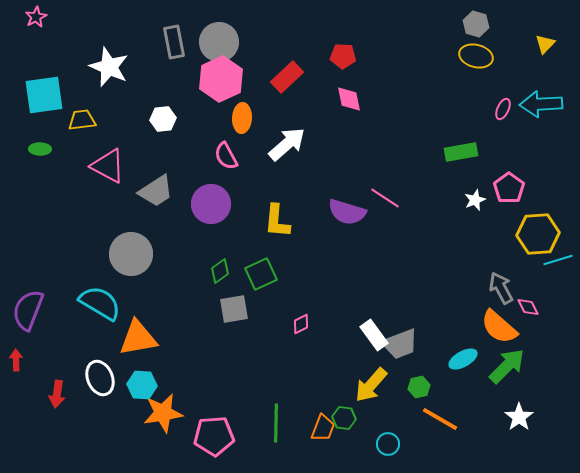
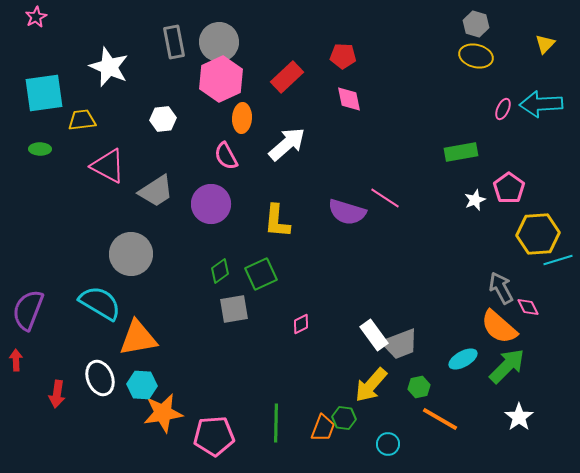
cyan square at (44, 95): moved 2 px up
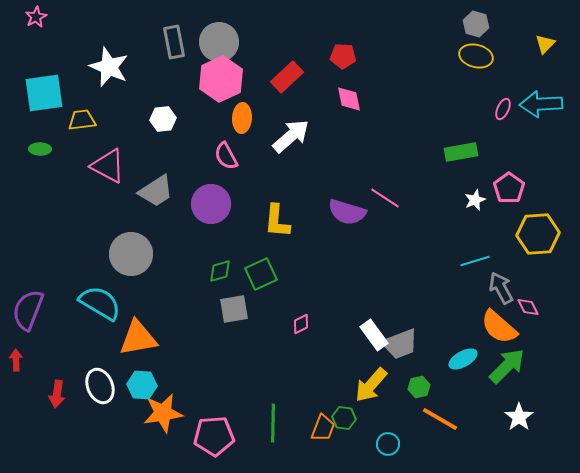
white arrow at (287, 144): moved 4 px right, 8 px up
cyan line at (558, 260): moved 83 px left, 1 px down
green diamond at (220, 271): rotated 20 degrees clockwise
white ellipse at (100, 378): moved 8 px down
green line at (276, 423): moved 3 px left
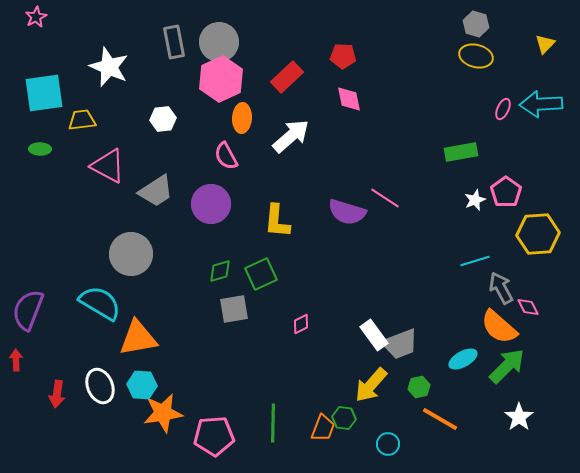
pink pentagon at (509, 188): moved 3 px left, 4 px down
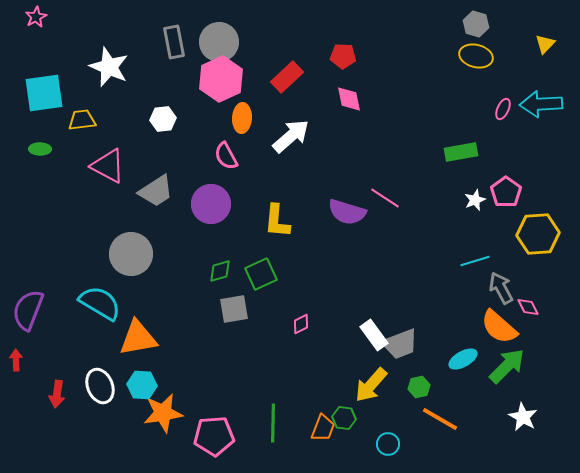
white star at (519, 417): moved 4 px right; rotated 8 degrees counterclockwise
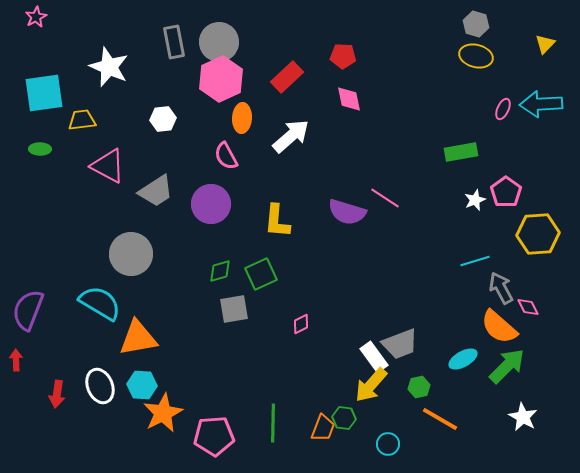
white rectangle at (374, 335): moved 22 px down
orange star at (163, 413): rotated 18 degrees counterclockwise
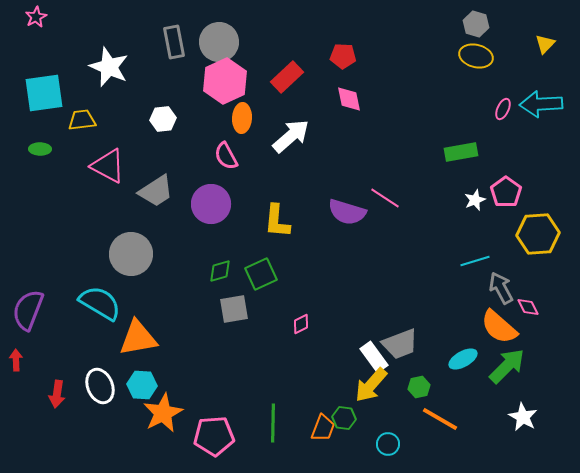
pink hexagon at (221, 79): moved 4 px right, 2 px down
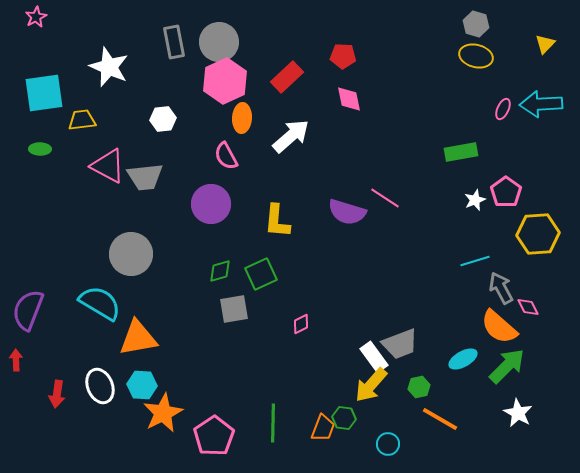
gray trapezoid at (156, 191): moved 11 px left, 14 px up; rotated 27 degrees clockwise
white star at (523, 417): moved 5 px left, 4 px up
pink pentagon at (214, 436): rotated 30 degrees counterclockwise
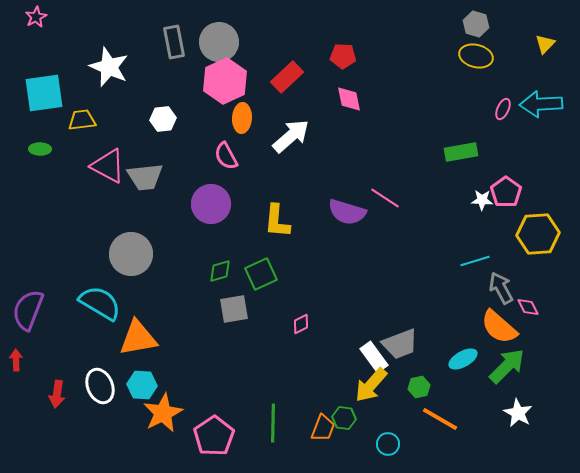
white star at (475, 200): moved 7 px right; rotated 25 degrees clockwise
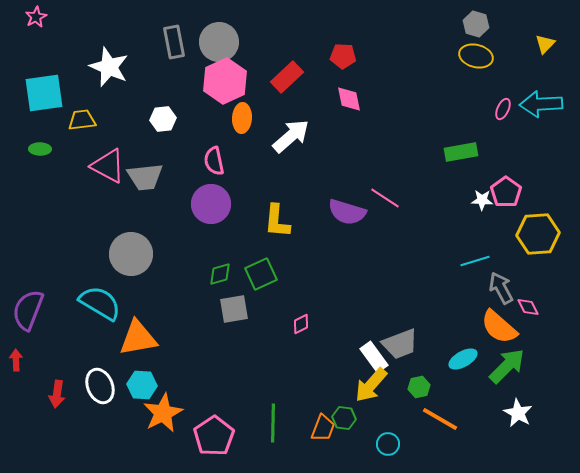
pink semicircle at (226, 156): moved 12 px left, 5 px down; rotated 16 degrees clockwise
green diamond at (220, 271): moved 3 px down
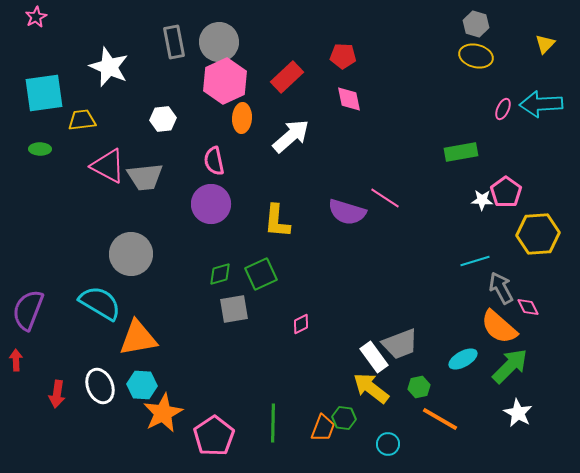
green arrow at (507, 366): moved 3 px right
yellow arrow at (371, 385): moved 3 px down; rotated 87 degrees clockwise
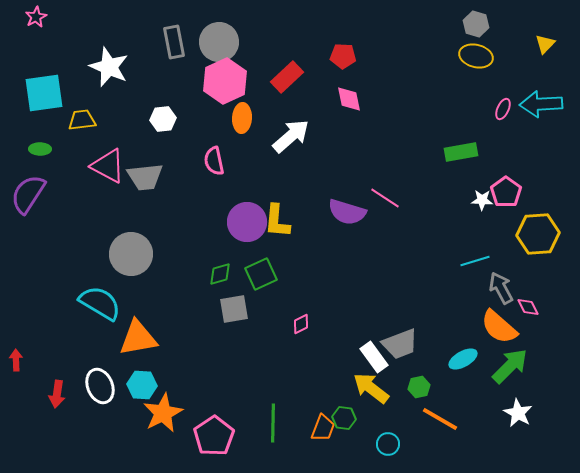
purple circle at (211, 204): moved 36 px right, 18 px down
purple semicircle at (28, 310): moved 116 px up; rotated 12 degrees clockwise
